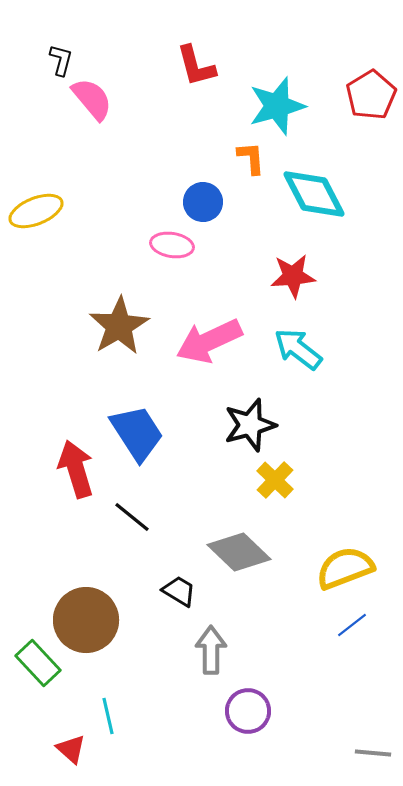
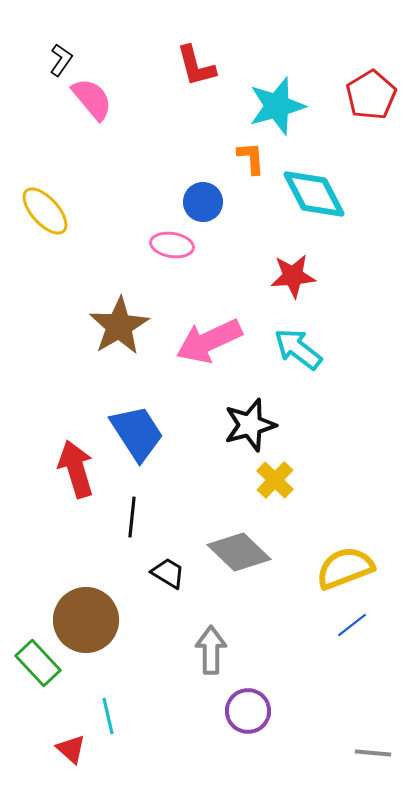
black L-shape: rotated 20 degrees clockwise
yellow ellipse: moved 9 px right; rotated 70 degrees clockwise
black line: rotated 57 degrees clockwise
black trapezoid: moved 11 px left, 18 px up
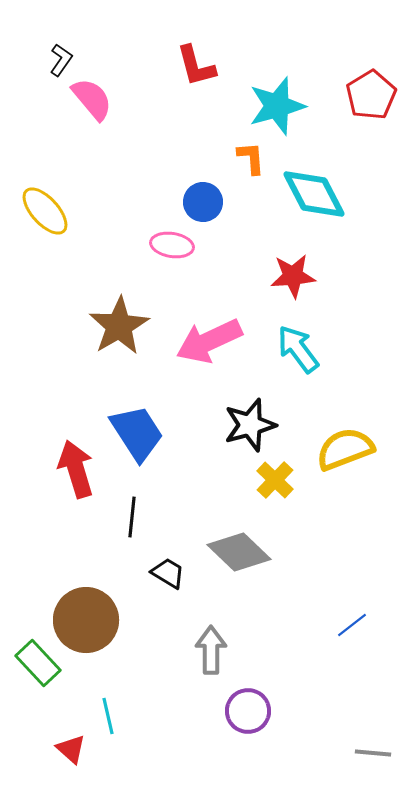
cyan arrow: rotated 15 degrees clockwise
yellow semicircle: moved 119 px up
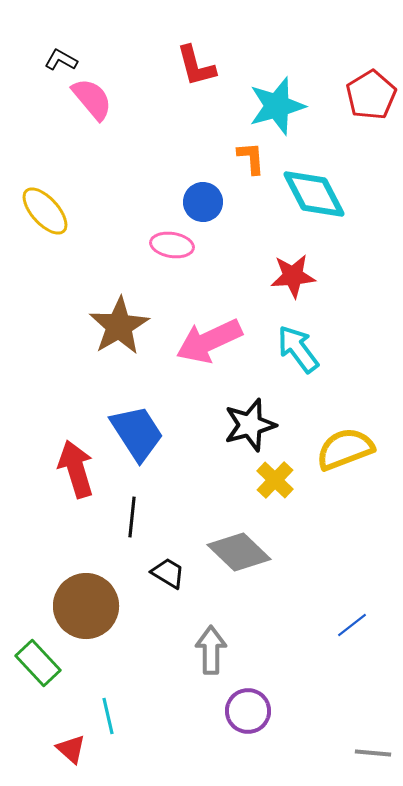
black L-shape: rotated 96 degrees counterclockwise
brown circle: moved 14 px up
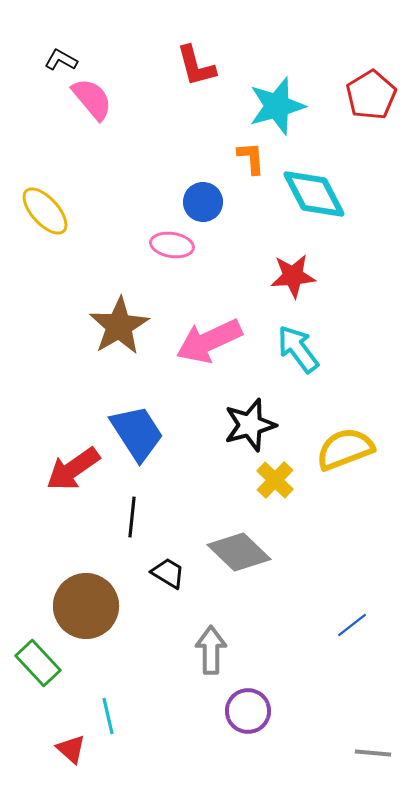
red arrow: moved 3 px left; rotated 108 degrees counterclockwise
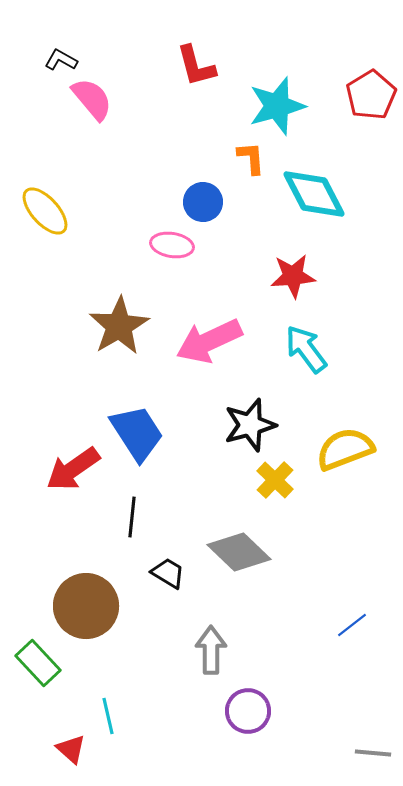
cyan arrow: moved 8 px right
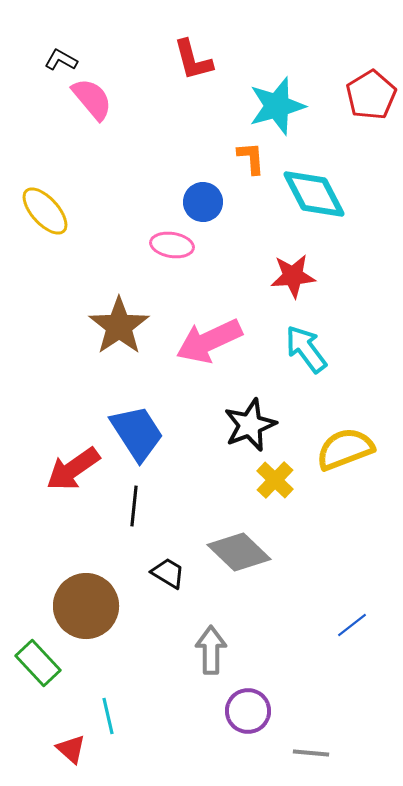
red L-shape: moved 3 px left, 6 px up
brown star: rotated 4 degrees counterclockwise
black star: rotated 6 degrees counterclockwise
black line: moved 2 px right, 11 px up
gray line: moved 62 px left
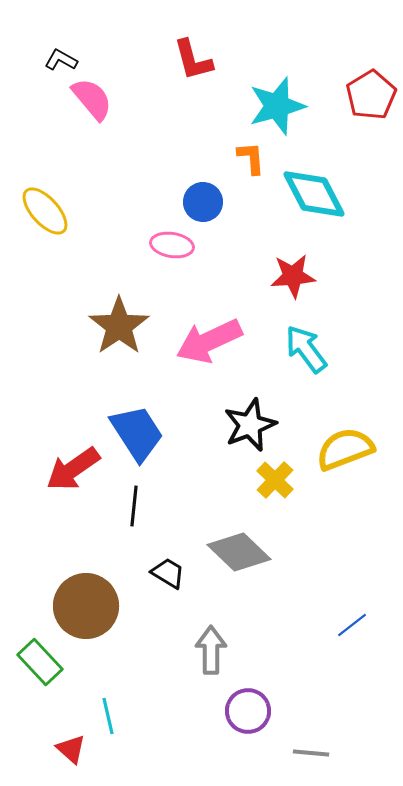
green rectangle: moved 2 px right, 1 px up
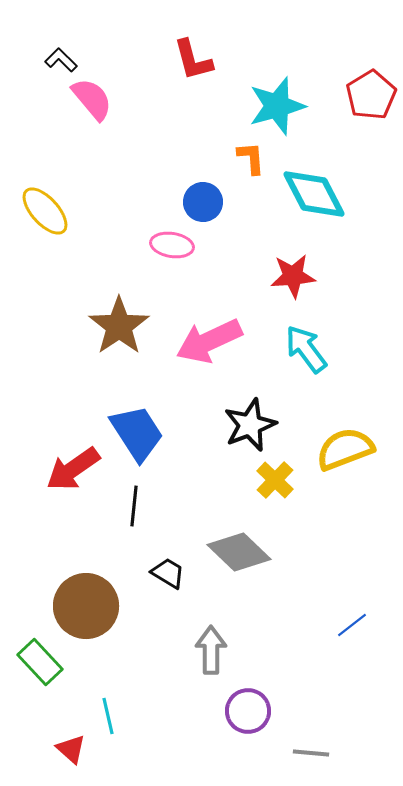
black L-shape: rotated 16 degrees clockwise
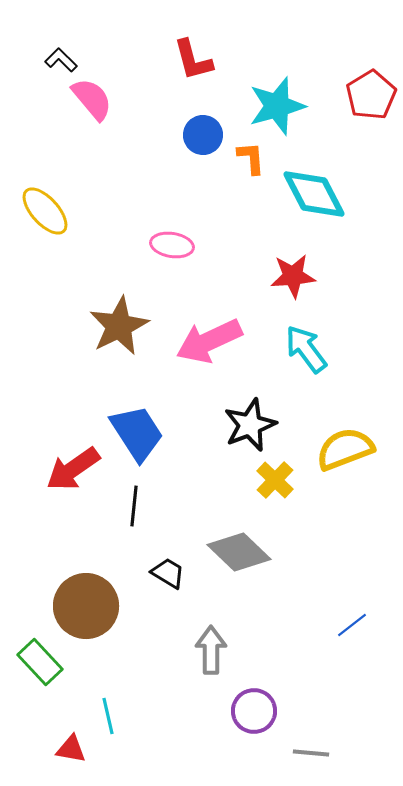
blue circle: moved 67 px up
brown star: rotated 8 degrees clockwise
purple circle: moved 6 px right
red triangle: rotated 32 degrees counterclockwise
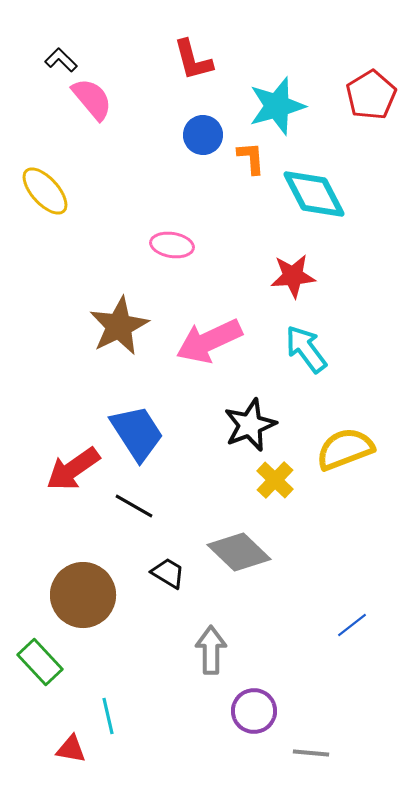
yellow ellipse: moved 20 px up
black line: rotated 66 degrees counterclockwise
brown circle: moved 3 px left, 11 px up
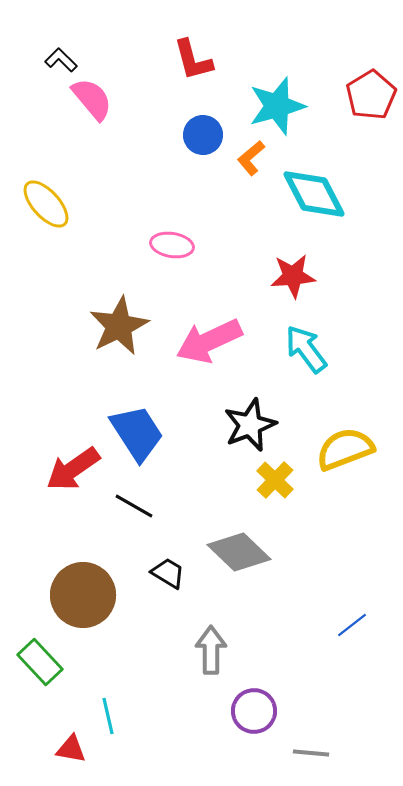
orange L-shape: rotated 126 degrees counterclockwise
yellow ellipse: moved 1 px right, 13 px down
